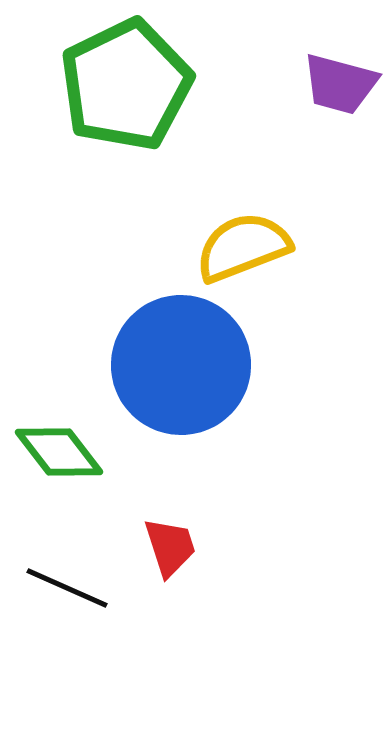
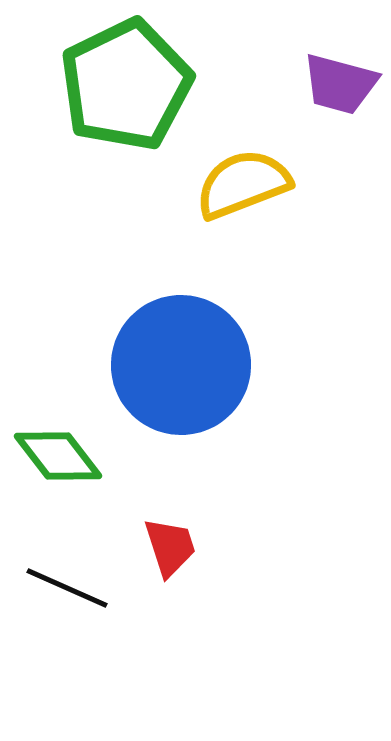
yellow semicircle: moved 63 px up
green diamond: moved 1 px left, 4 px down
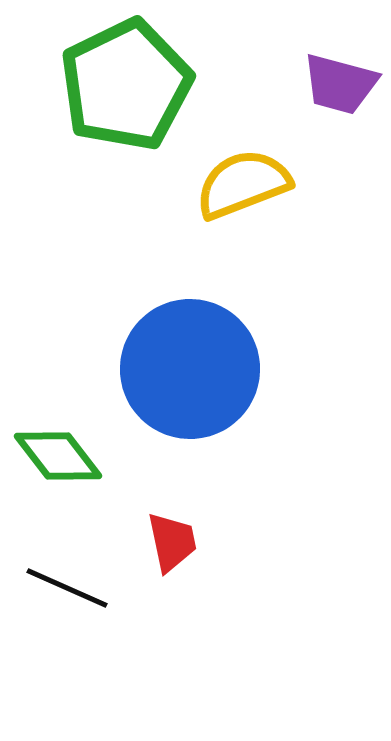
blue circle: moved 9 px right, 4 px down
red trapezoid: moved 2 px right, 5 px up; rotated 6 degrees clockwise
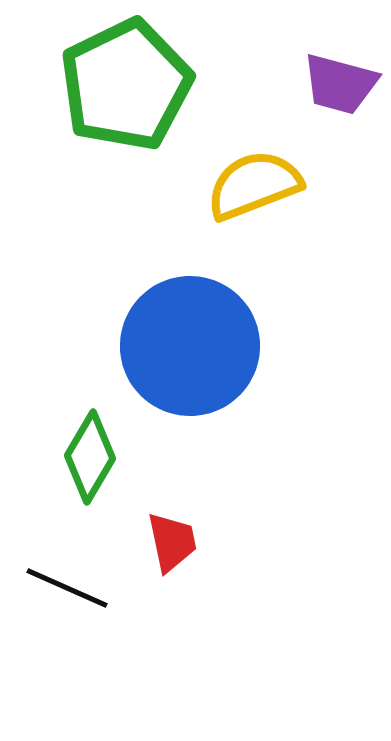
yellow semicircle: moved 11 px right, 1 px down
blue circle: moved 23 px up
green diamond: moved 32 px right, 1 px down; rotated 68 degrees clockwise
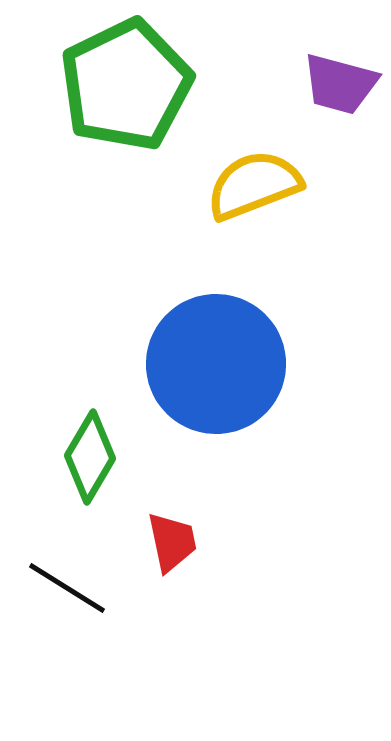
blue circle: moved 26 px right, 18 px down
black line: rotated 8 degrees clockwise
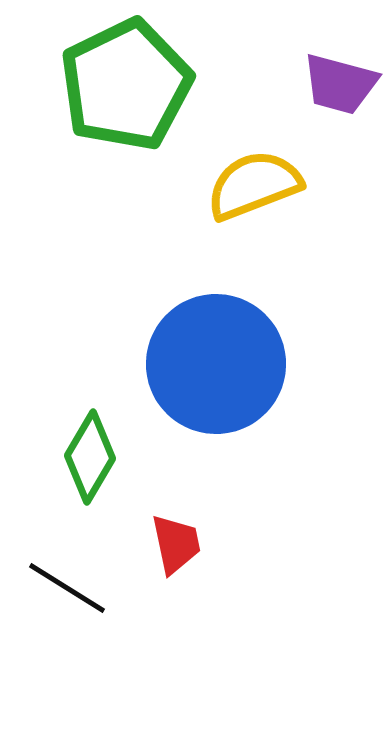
red trapezoid: moved 4 px right, 2 px down
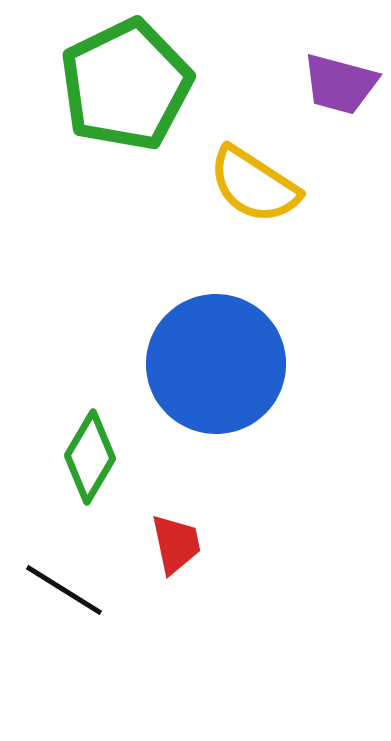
yellow semicircle: rotated 126 degrees counterclockwise
black line: moved 3 px left, 2 px down
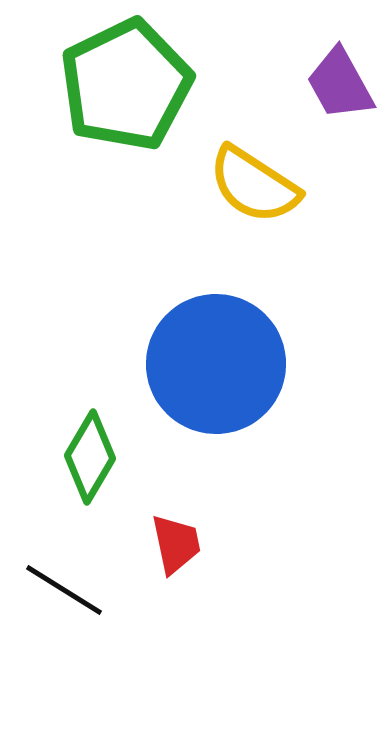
purple trapezoid: rotated 46 degrees clockwise
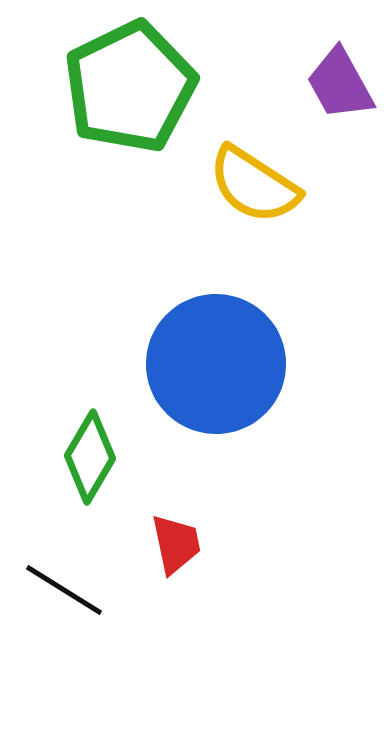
green pentagon: moved 4 px right, 2 px down
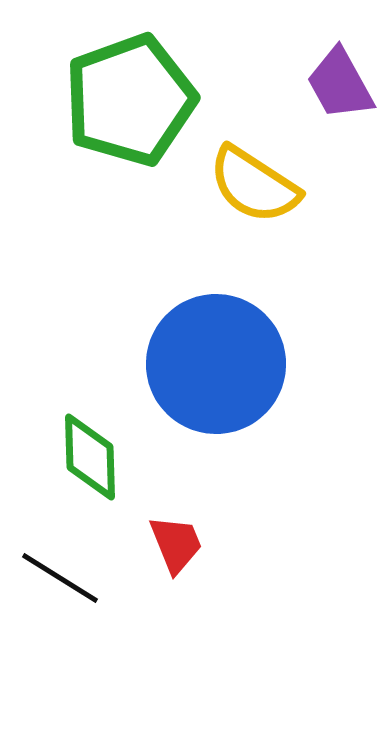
green pentagon: moved 13 px down; rotated 6 degrees clockwise
green diamond: rotated 32 degrees counterclockwise
red trapezoid: rotated 10 degrees counterclockwise
black line: moved 4 px left, 12 px up
